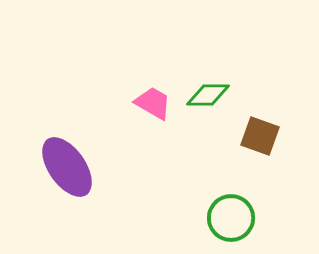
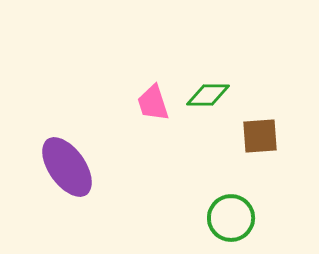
pink trapezoid: rotated 138 degrees counterclockwise
brown square: rotated 24 degrees counterclockwise
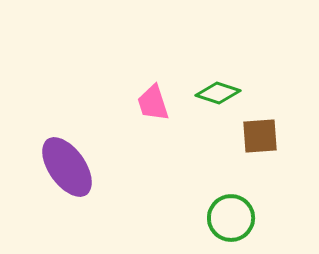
green diamond: moved 10 px right, 2 px up; rotated 18 degrees clockwise
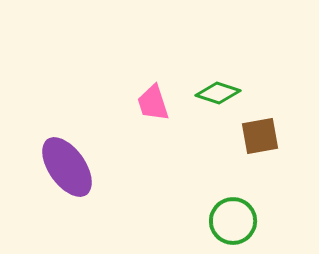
brown square: rotated 6 degrees counterclockwise
green circle: moved 2 px right, 3 px down
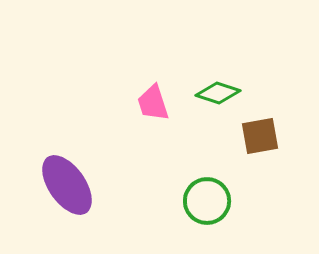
purple ellipse: moved 18 px down
green circle: moved 26 px left, 20 px up
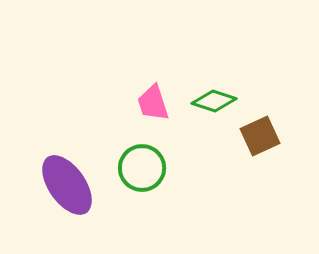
green diamond: moved 4 px left, 8 px down
brown square: rotated 15 degrees counterclockwise
green circle: moved 65 px left, 33 px up
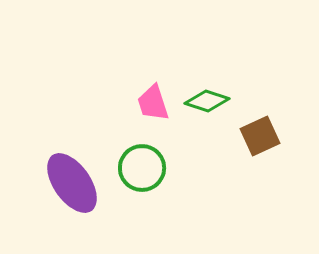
green diamond: moved 7 px left
purple ellipse: moved 5 px right, 2 px up
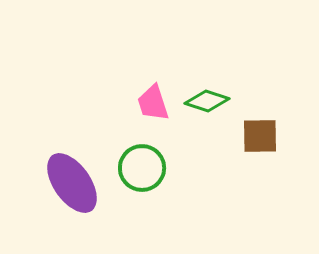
brown square: rotated 24 degrees clockwise
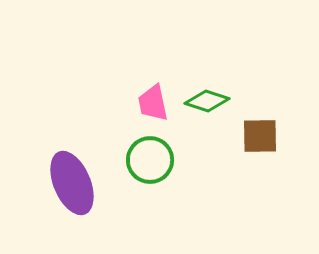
pink trapezoid: rotated 6 degrees clockwise
green circle: moved 8 px right, 8 px up
purple ellipse: rotated 12 degrees clockwise
